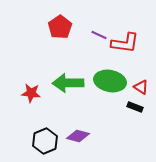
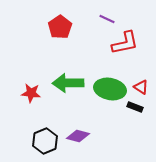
purple line: moved 8 px right, 16 px up
red L-shape: rotated 20 degrees counterclockwise
green ellipse: moved 8 px down
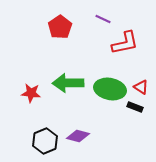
purple line: moved 4 px left
